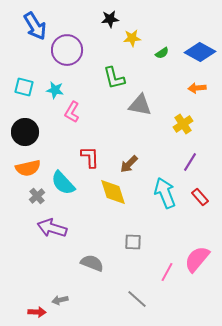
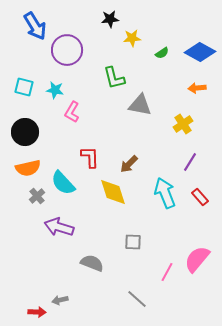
purple arrow: moved 7 px right, 1 px up
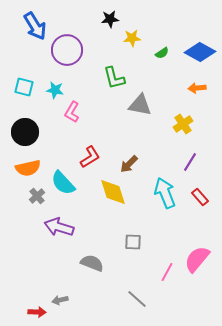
red L-shape: rotated 60 degrees clockwise
